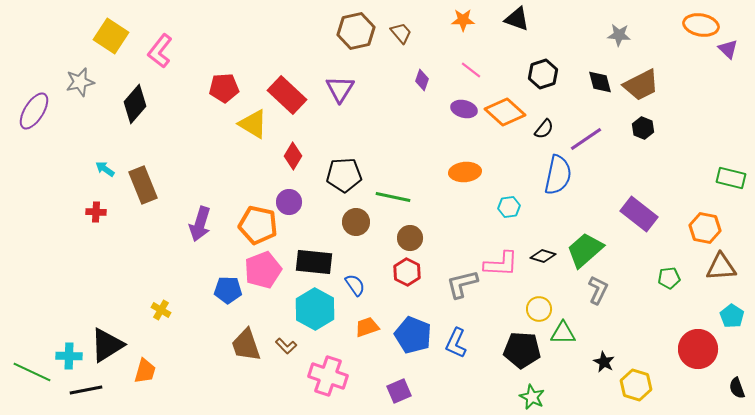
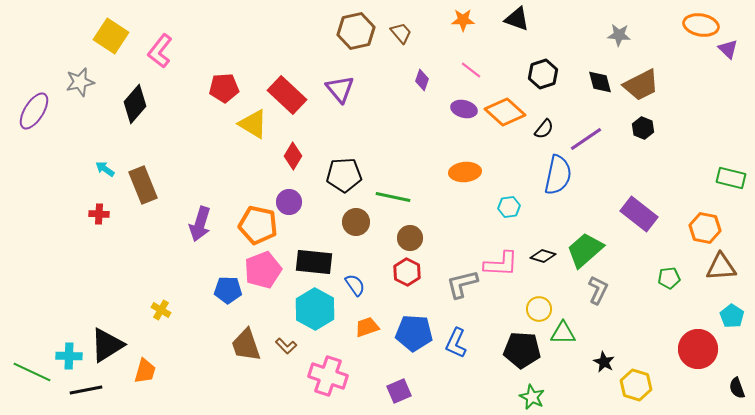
purple triangle at (340, 89): rotated 12 degrees counterclockwise
red cross at (96, 212): moved 3 px right, 2 px down
blue pentagon at (413, 335): moved 1 px right, 2 px up; rotated 18 degrees counterclockwise
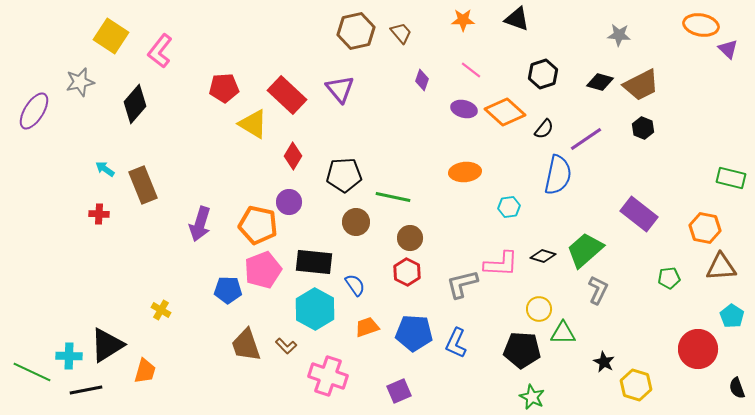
black diamond at (600, 82): rotated 60 degrees counterclockwise
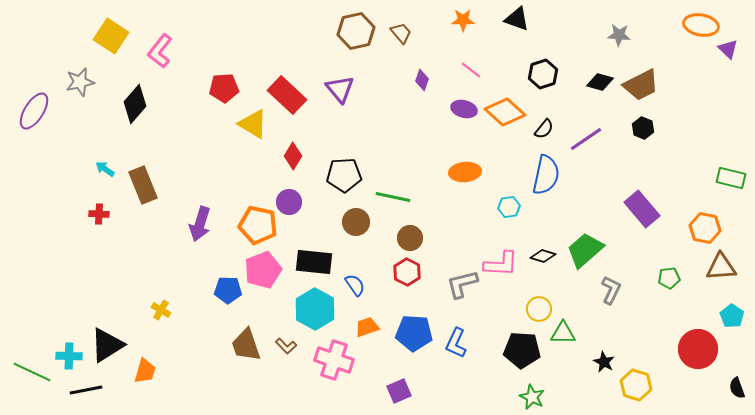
blue semicircle at (558, 175): moved 12 px left
purple rectangle at (639, 214): moved 3 px right, 5 px up; rotated 12 degrees clockwise
gray L-shape at (598, 290): moved 13 px right
pink cross at (328, 376): moved 6 px right, 16 px up
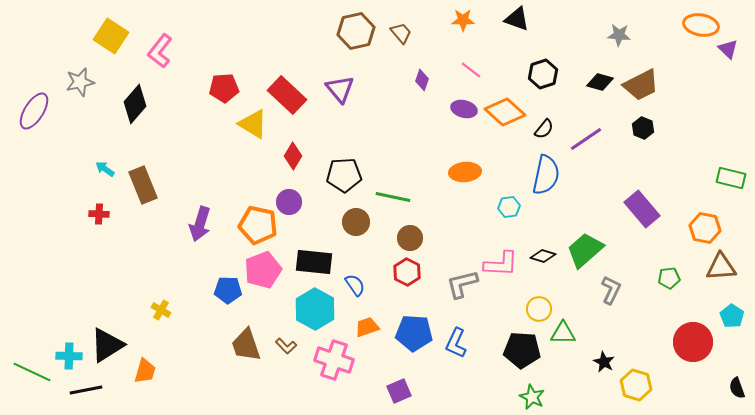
red circle at (698, 349): moved 5 px left, 7 px up
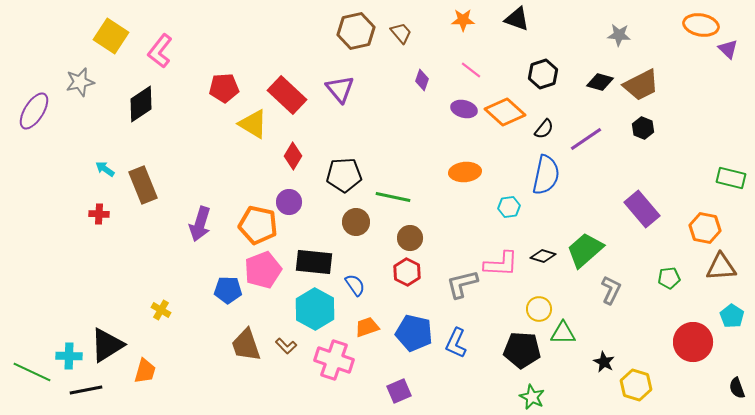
black diamond at (135, 104): moved 6 px right; rotated 15 degrees clockwise
blue pentagon at (414, 333): rotated 9 degrees clockwise
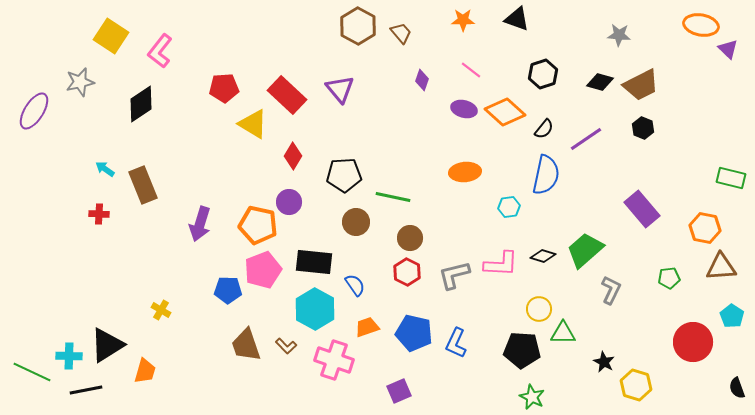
brown hexagon at (356, 31): moved 2 px right, 5 px up; rotated 18 degrees counterclockwise
gray L-shape at (462, 284): moved 8 px left, 9 px up
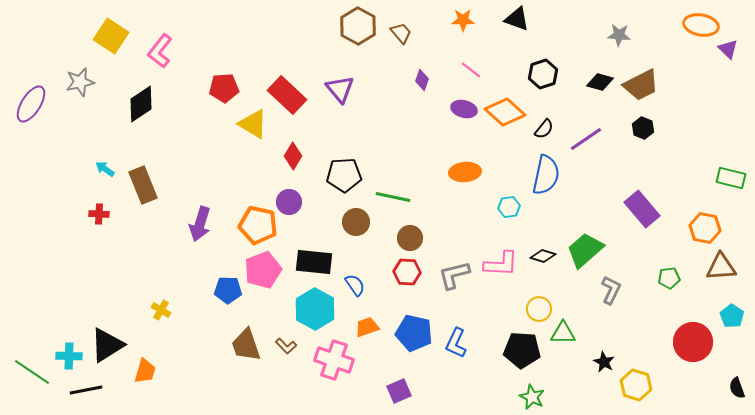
purple ellipse at (34, 111): moved 3 px left, 7 px up
red hexagon at (407, 272): rotated 24 degrees counterclockwise
green line at (32, 372): rotated 9 degrees clockwise
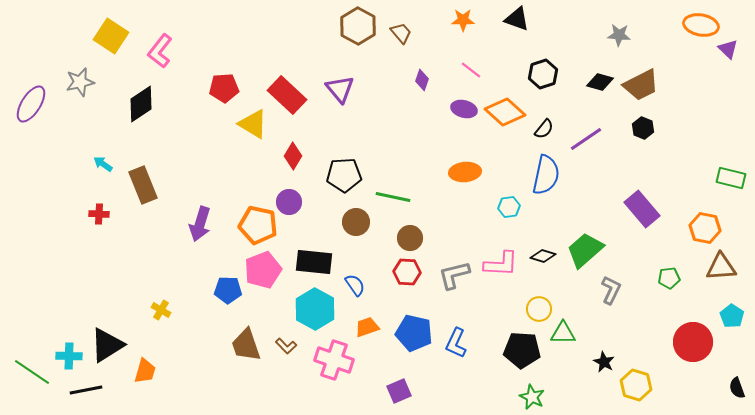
cyan arrow at (105, 169): moved 2 px left, 5 px up
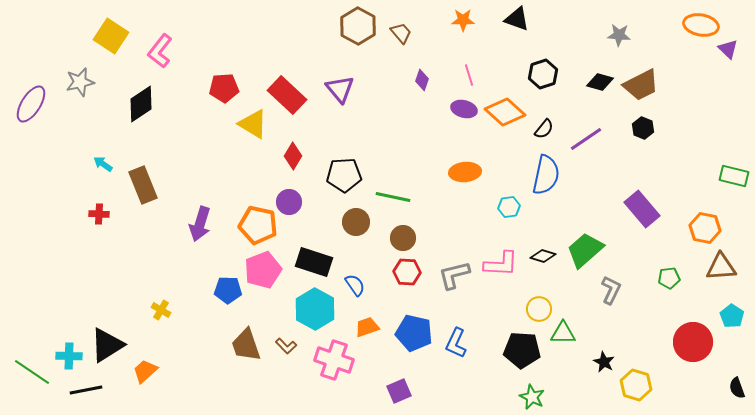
pink line at (471, 70): moved 2 px left, 5 px down; rotated 35 degrees clockwise
green rectangle at (731, 178): moved 3 px right, 2 px up
brown circle at (410, 238): moved 7 px left
black rectangle at (314, 262): rotated 12 degrees clockwise
orange trapezoid at (145, 371): rotated 148 degrees counterclockwise
